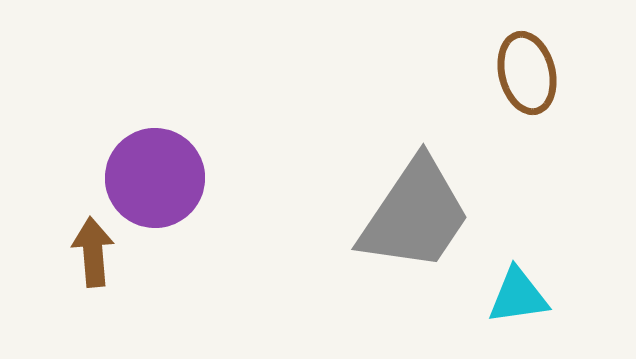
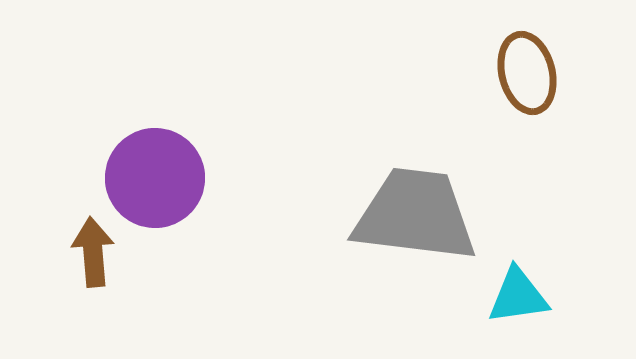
gray trapezoid: rotated 117 degrees counterclockwise
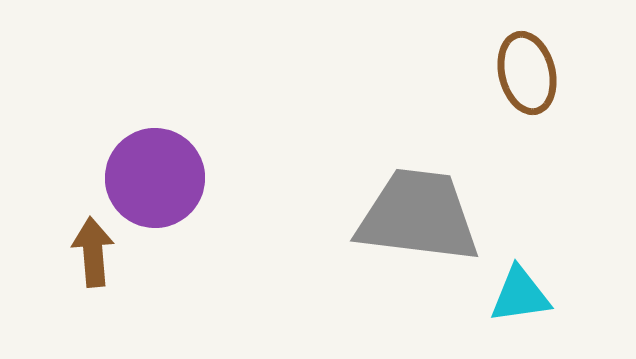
gray trapezoid: moved 3 px right, 1 px down
cyan triangle: moved 2 px right, 1 px up
